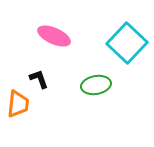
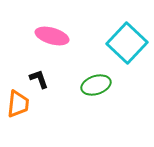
pink ellipse: moved 2 px left; rotated 8 degrees counterclockwise
green ellipse: rotated 8 degrees counterclockwise
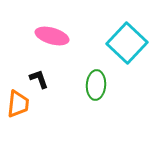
green ellipse: rotated 68 degrees counterclockwise
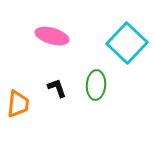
black L-shape: moved 18 px right, 9 px down
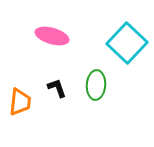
orange trapezoid: moved 2 px right, 2 px up
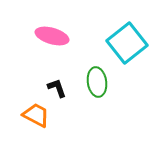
cyan square: rotated 9 degrees clockwise
green ellipse: moved 1 px right, 3 px up; rotated 12 degrees counterclockwise
orange trapezoid: moved 16 px right, 13 px down; rotated 68 degrees counterclockwise
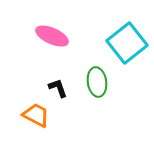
pink ellipse: rotated 8 degrees clockwise
black L-shape: moved 1 px right
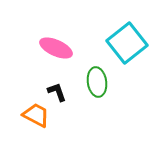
pink ellipse: moved 4 px right, 12 px down
black L-shape: moved 1 px left, 4 px down
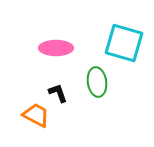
cyan square: moved 3 px left; rotated 36 degrees counterclockwise
pink ellipse: rotated 24 degrees counterclockwise
black L-shape: moved 1 px right, 1 px down
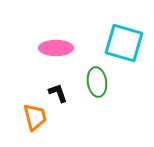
orange trapezoid: moved 1 px left, 2 px down; rotated 48 degrees clockwise
